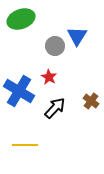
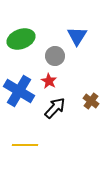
green ellipse: moved 20 px down
gray circle: moved 10 px down
red star: moved 4 px down
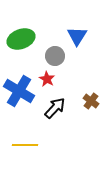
red star: moved 2 px left, 2 px up
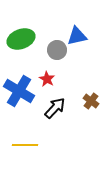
blue triangle: rotated 45 degrees clockwise
gray circle: moved 2 px right, 6 px up
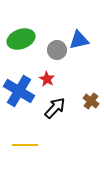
blue triangle: moved 2 px right, 4 px down
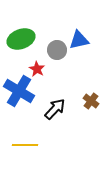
red star: moved 10 px left, 10 px up
black arrow: moved 1 px down
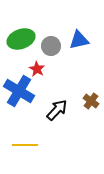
gray circle: moved 6 px left, 4 px up
black arrow: moved 2 px right, 1 px down
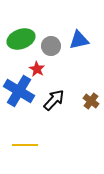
black arrow: moved 3 px left, 10 px up
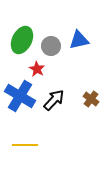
green ellipse: moved 1 px right, 1 px down; rotated 44 degrees counterclockwise
blue cross: moved 1 px right, 5 px down
brown cross: moved 2 px up
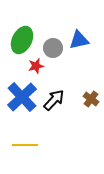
gray circle: moved 2 px right, 2 px down
red star: moved 1 px left, 3 px up; rotated 28 degrees clockwise
blue cross: moved 2 px right, 1 px down; rotated 16 degrees clockwise
